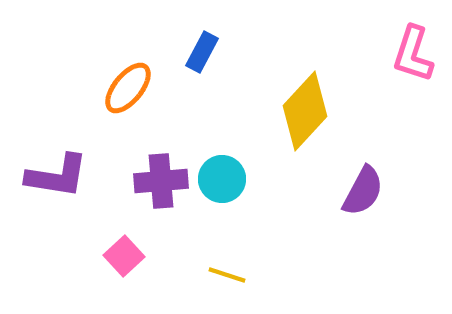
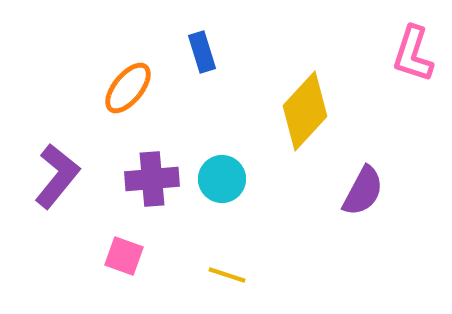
blue rectangle: rotated 45 degrees counterclockwise
purple L-shape: rotated 60 degrees counterclockwise
purple cross: moved 9 px left, 2 px up
pink square: rotated 27 degrees counterclockwise
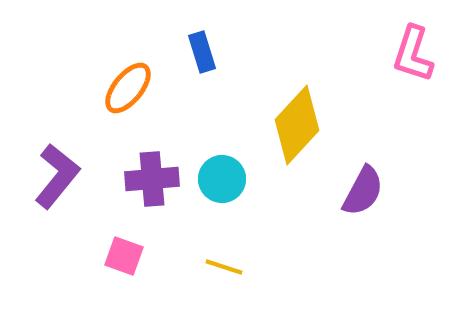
yellow diamond: moved 8 px left, 14 px down
yellow line: moved 3 px left, 8 px up
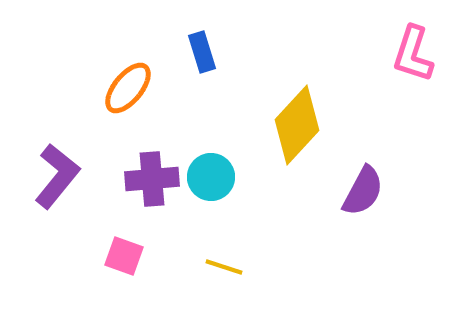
cyan circle: moved 11 px left, 2 px up
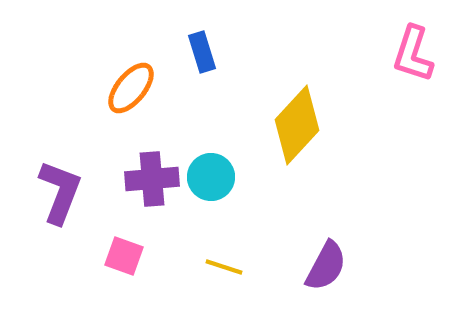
orange ellipse: moved 3 px right
purple L-shape: moved 3 px right, 16 px down; rotated 18 degrees counterclockwise
purple semicircle: moved 37 px left, 75 px down
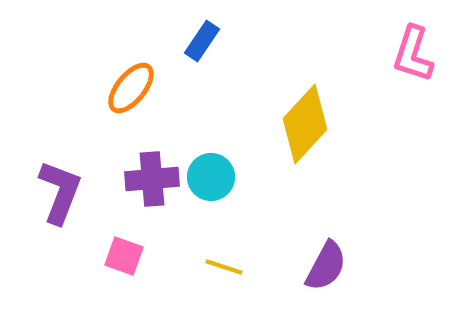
blue rectangle: moved 11 px up; rotated 51 degrees clockwise
yellow diamond: moved 8 px right, 1 px up
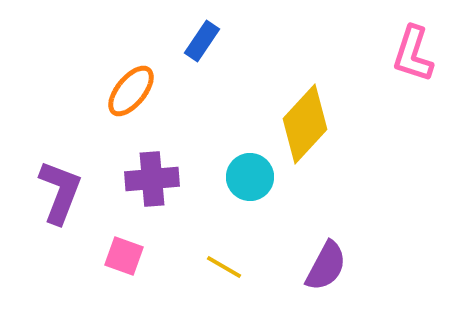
orange ellipse: moved 3 px down
cyan circle: moved 39 px right
yellow line: rotated 12 degrees clockwise
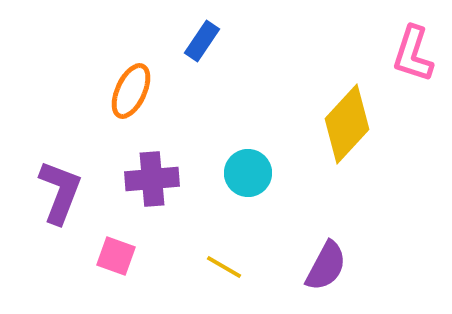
orange ellipse: rotated 14 degrees counterclockwise
yellow diamond: moved 42 px right
cyan circle: moved 2 px left, 4 px up
pink square: moved 8 px left
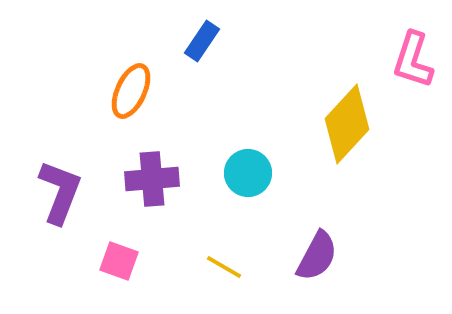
pink L-shape: moved 6 px down
pink square: moved 3 px right, 5 px down
purple semicircle: moved 9 px left, 10 px up
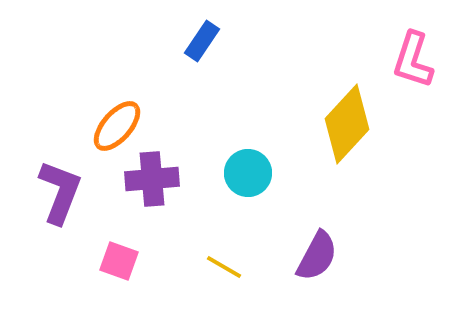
orange ellipse: moved 14 px left, 35 px down; rotated 16 degrees clockwise
